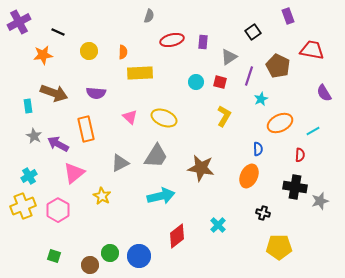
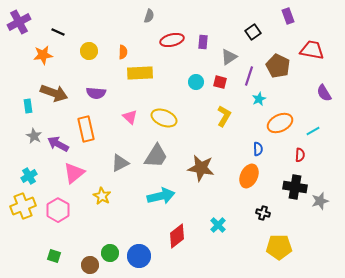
cyan star at (261, 99): moved 2 px left
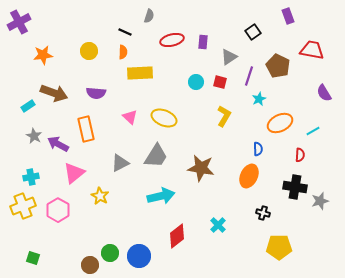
black line at (58, 32): moved 67 px right
cyan rectangle at (28, 106): rotated 64 degrees clockwise
cyan cross at (29, 176): moved 2 px right, 1 px down; rotated 21 degrees clockwise
yellow star at (102, 196): moved 2 px left
green square at (54, 256): moved 21 px left, 2 px down
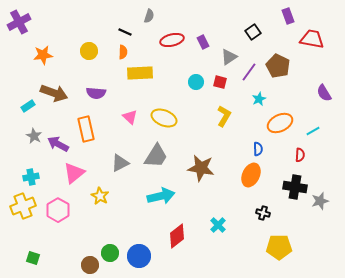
purple rectangle at (203, 42): rotated 32 degrees counterclockwise
red trapezoid at (312, 50): moved 11 px up
purple line at (249, 76): moved 4 px up; rotated 18 degrees clockwise
orange ellipse at (249, 176): moved 2 px right, 1 px up
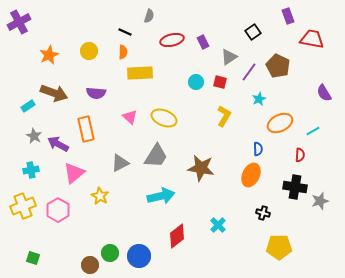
orange star at (43, 55): moved 6 px right; rotated 18 degrees counterclockwise
cyan cross at (31, 177): moved 7 px up
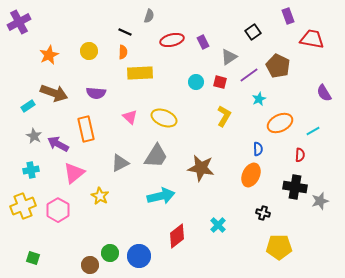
purple line at (249, 72): moved 3 px down; rotated 18 degrees clockwise
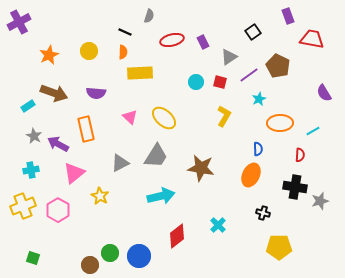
yellow ellipse at (164, 118): rotated 20 degrees clockwise
orange ellipse at (280, 123): rotated 25 degrees clockwise
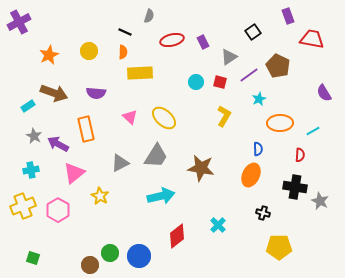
gray star at (320, 201): rotated 30 degrees counterclockwise
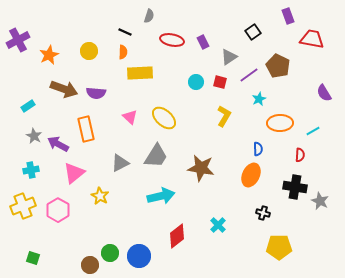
purple cross at (19, 22): moved 1 px left, 18 px down
red ellipse at (172, 40): rotated 25 degrees clockwise
brown arrow at (54, 93): moved 10 px right, 4 px up
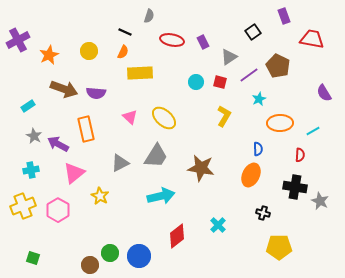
purple rectangle at (288, 16): moved 4 px left
orange semicircle at (123, 52): rotated 24 degrees clockwise
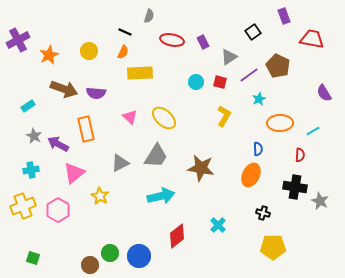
yellow pentagon at (279, 247): moved 6 px left
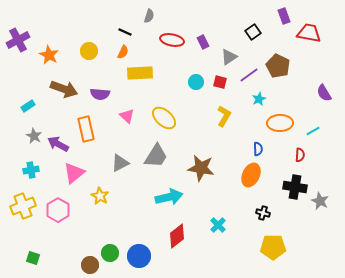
red trapezoid at (312, 39): moved 3 px left, 6 px up
orange star at (49, 55): rotated 18 degrees counterclockwise
purple semicircle at (96, 93): moved 4 px right, 1 px down
pink triangle at (130, 117): moved 3 px left, 1 px up
cyan arrow at (161, 196): moved 8 px right, 1 px down
